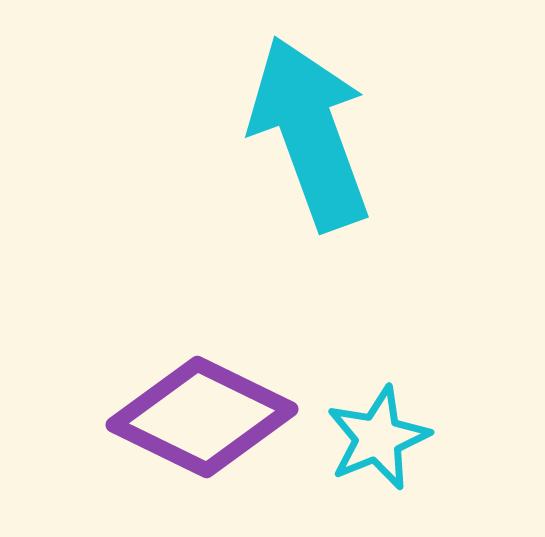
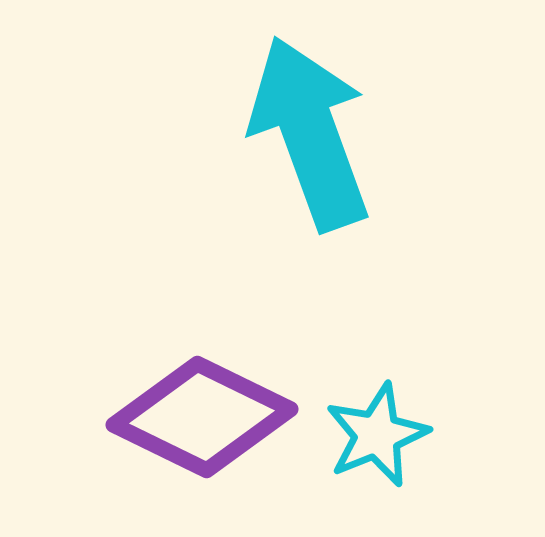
cyan star: moved 1 px left, 3 px up
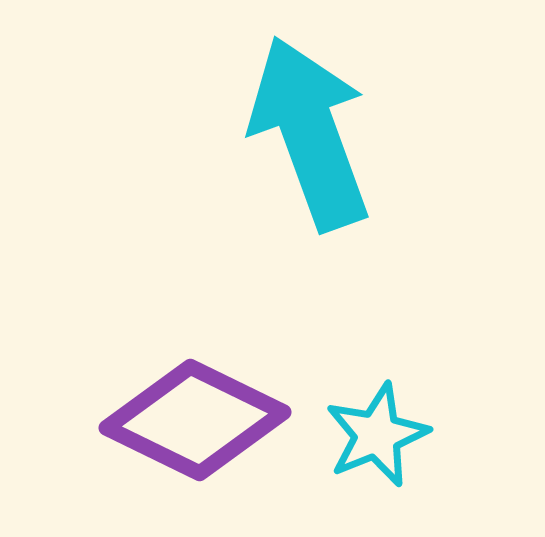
purple diamond: moved 7 px left, 3 px down
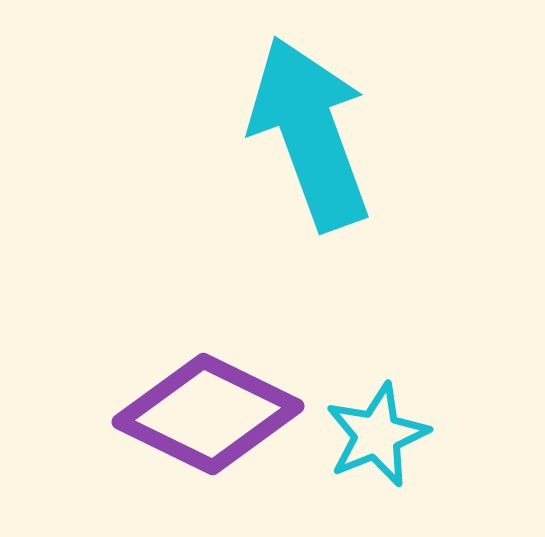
purple diamond: moved 13 px right, 6 px up
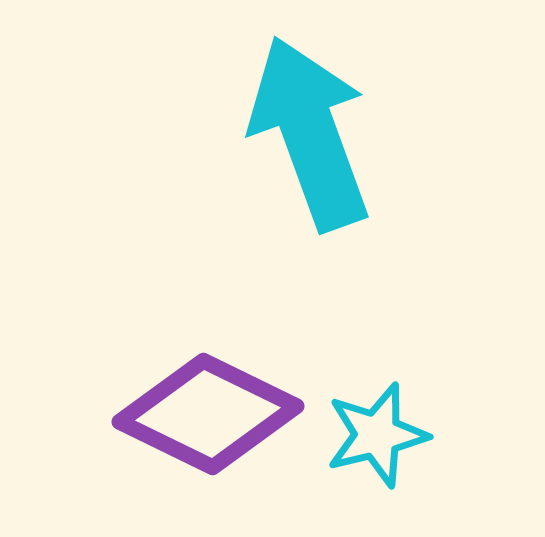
cyan star: rotated 8 degrees clockwise
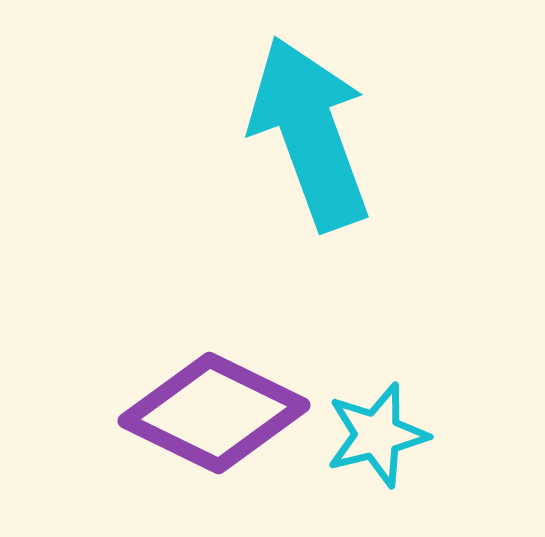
purple diamond: moved 6 px right, 1 px up
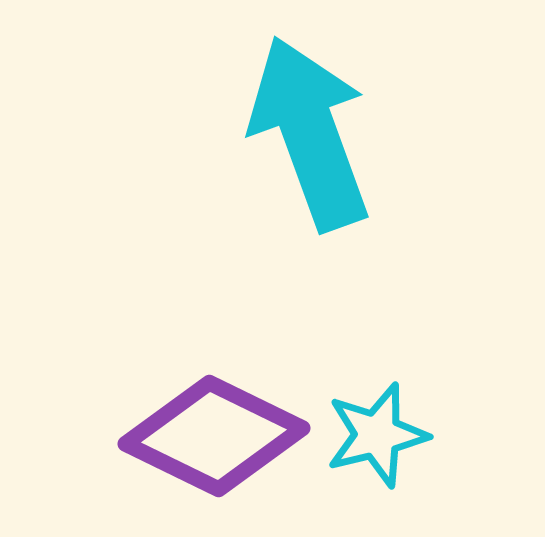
purple diamond: moved 23 px down
